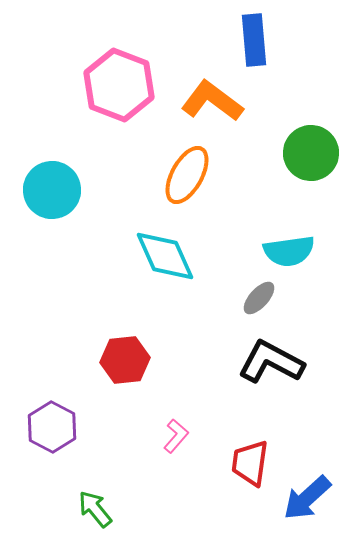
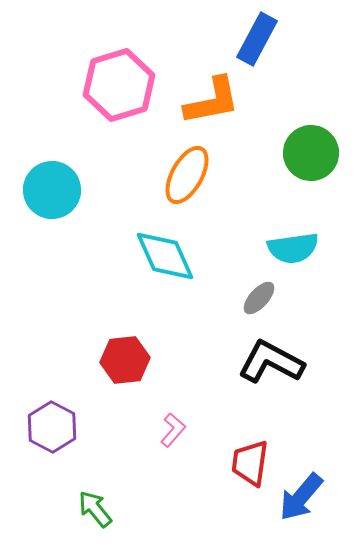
blue rectangle: moved 3 px right, 1 px up; rotated 33 degrees clockwise
pink hexagon: rotated 22 degrees clockwise
orange L-shape: rotated 132 degrees clockwise
cyan semicircle: moved 4 px right, 3 px up
pink L-shape: moved 3 px left, 6 px up
blue arrow: moved 6 px left, 1 px up; rotated 8 degrees counterclockwise
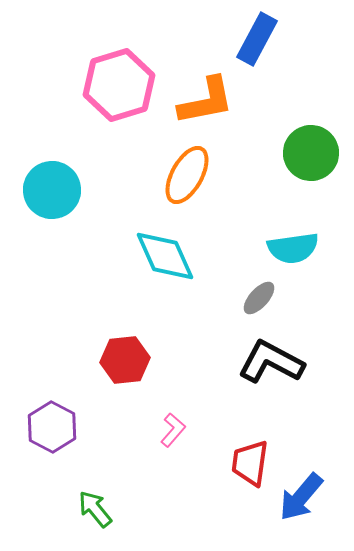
orange L-shape: moved 6 px left
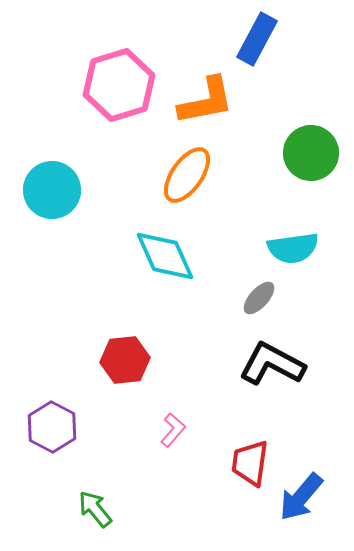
orange ellipse: rotated 6 degrees clockwise
black L-shape: moved 1 px right, 2 px down
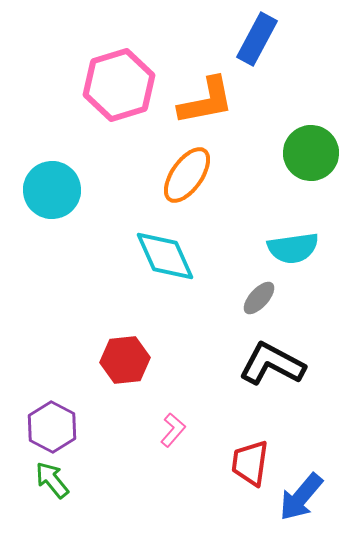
green arrow: moved 43 px left, 29 px up
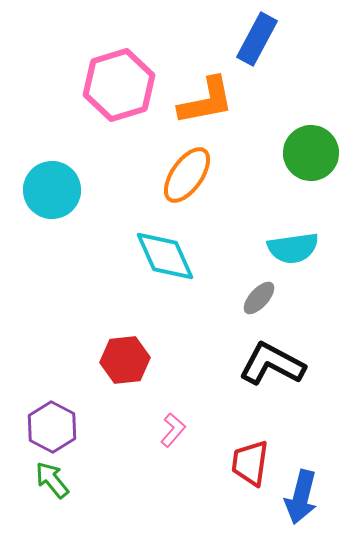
blue arrow: rotated 26 degrees counterclockwise
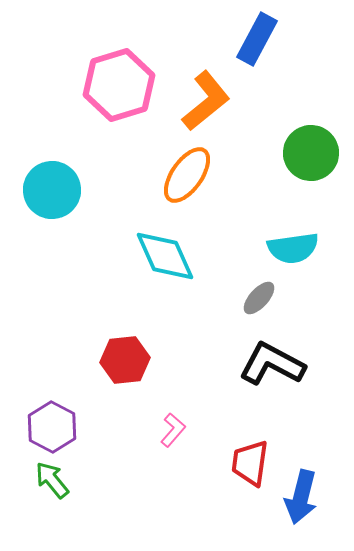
orange L-shape: rotated 28 degrees counterclockwise
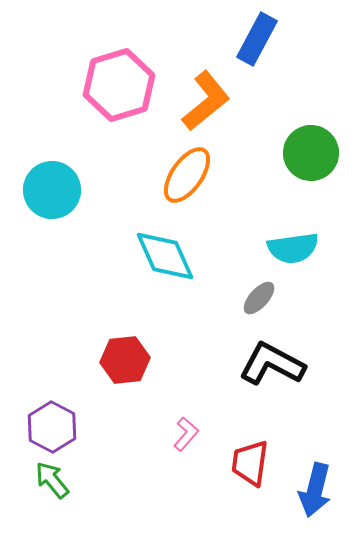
pink L-shape: moved 13 px right, 4 px down
blue arrow: moved 14 px right, 7 px up
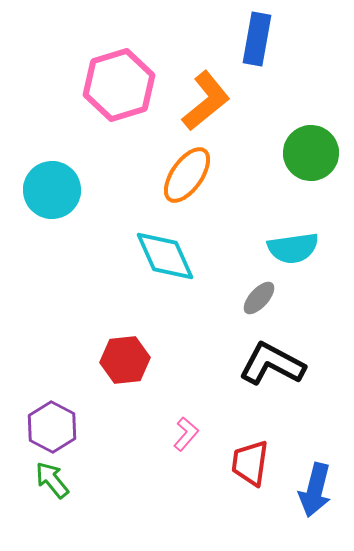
blue rectangle: rotated 18 degrees counterclockwise
